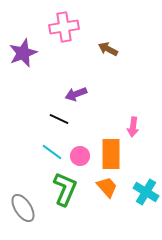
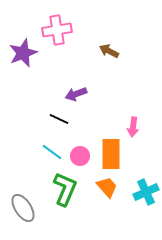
pink cross: moved 7 px left, 3 px down
brown arrow: moved 1 px right, 2 px down
cyan cross: rotated 35 degrees clockwise
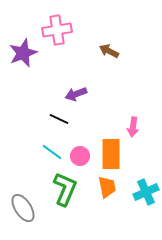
orange trapezoid: rotated 30 degrees clockwise
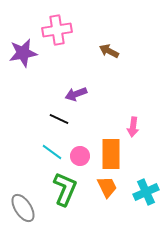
purple star: rotated 12 degrees clockwise
orange trapezoid: rotated 15 degrees counterclockwise
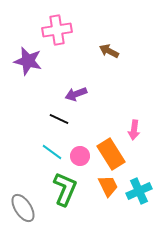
purple star: moved 5 px right, 8 px down; rotated 24 degrees clockwise
pink arrow: moved 1 px right, 3 px down
orange rectangle: rotated 32 degrees counterclockwise
orange trapezoid: moved 1 px right, 1 px up
cyan cross: moved 7 px left, 1 px up
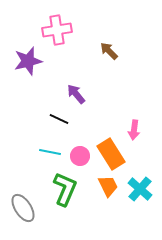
brown arrow: rotated 18 degrees clockwise
purple star: rotated 28 degrees counterclockwise
purple arrow: rotated 70 degrees clockwise
cyan line: moved 2 px left; rotated 25 degrees counterclockwise
cyan cross: moved 1 px right, 2 px up; rotated 25 degrees counterclockwise
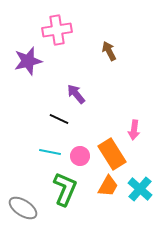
brown arrow: rotated 18 degrees clockwise
orange rectangle: moved 1 px right
orange trapezoid: rotated 55 degrees clockwise
gray ellipse: rotated 24 degrees counterclockwise
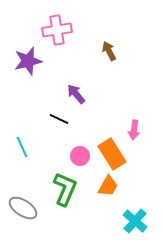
cyan line: moved 28 px left, 5 px up; rotated 55 degrees clockwise
cyan cross: moved 5 px left, 32 px down
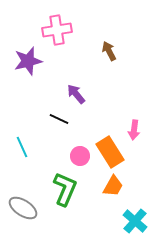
orange rectangle: moved 2 px left, 2 px up
orange trapezoid: moved 5 px right
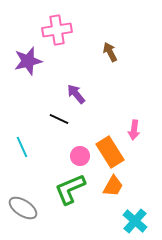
brown arrow: moved 1 px right, 1 px down
green L-shape: moved 5 px right; rotated 136 degrees counterclockwise
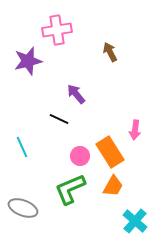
pink arrow: moved 1 px right
gray ellipse: rotated 12 degrees counterclockwise
